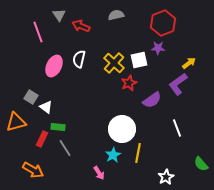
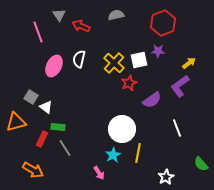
purple star: moved 3 px down
purple L-shape: moved 2 px right, 2 px down
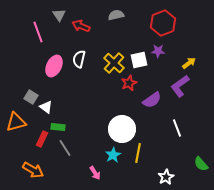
pink arrow: moved 4 px left
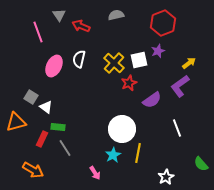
purple star: rotated 24 degrees counterclockwise
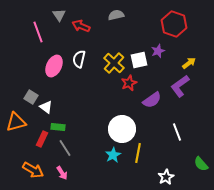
red hexagon: moved 11 px right, 1 px down; rotated 20 degrees counterclockwise
white line: moved 4 px down
pink arrow: moved 33 px left
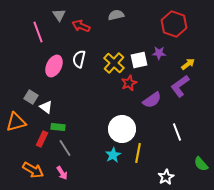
purple star: moved 1 px right, 2 px down; rotated 24 degrees clockwise
yellow arrow: moved 1 px left, 1 px down
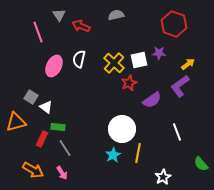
white star: moved 3 px left
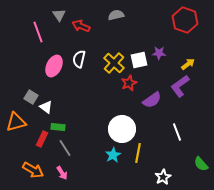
red hexagon: moved 11 px right, 4 px up
